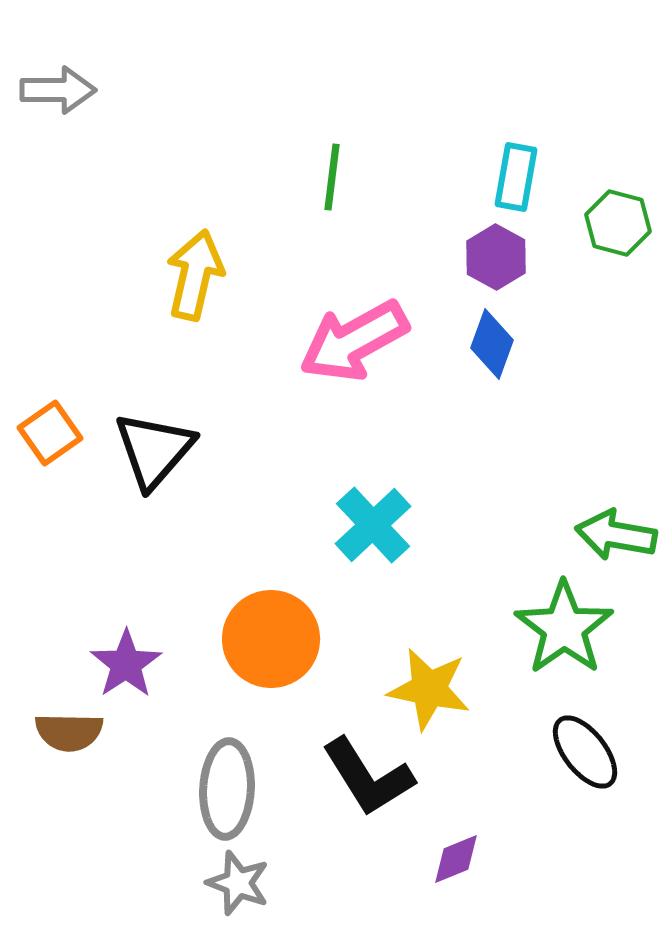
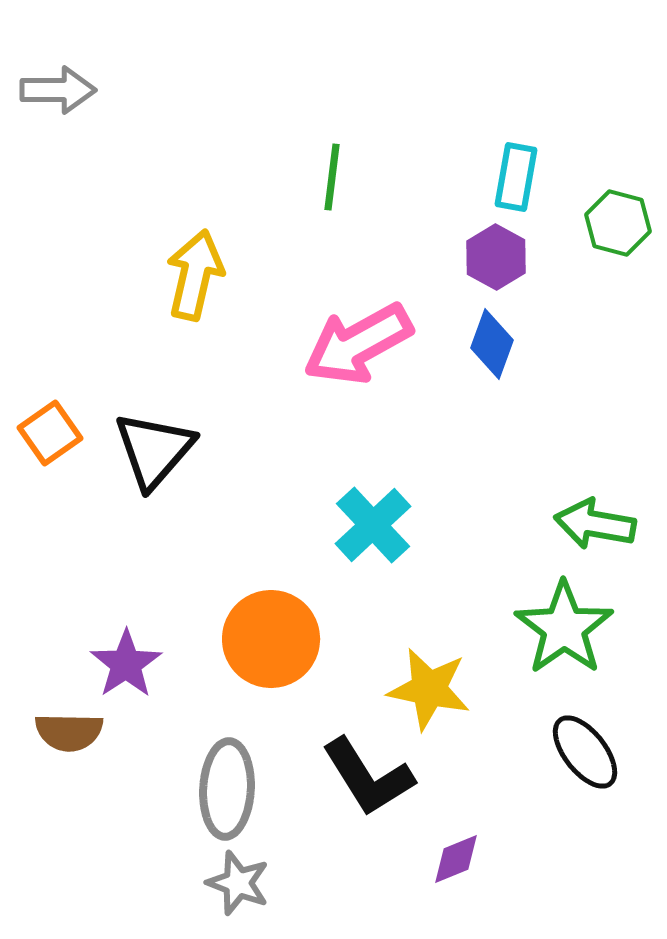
pink arrow: moved 4 px right, 3 px down
green arrow: moved 21 px left, 11 px up
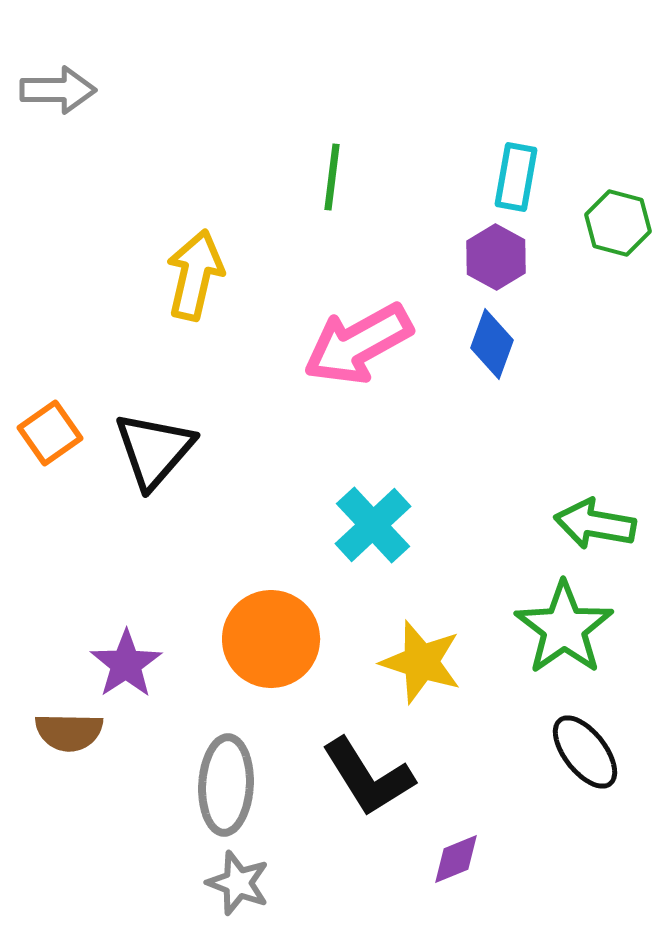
yellow star: moved 8 px left, 27 px up; rotated 6 degrees clockwise
gray ellipse: moved 1 px left, 4 px up
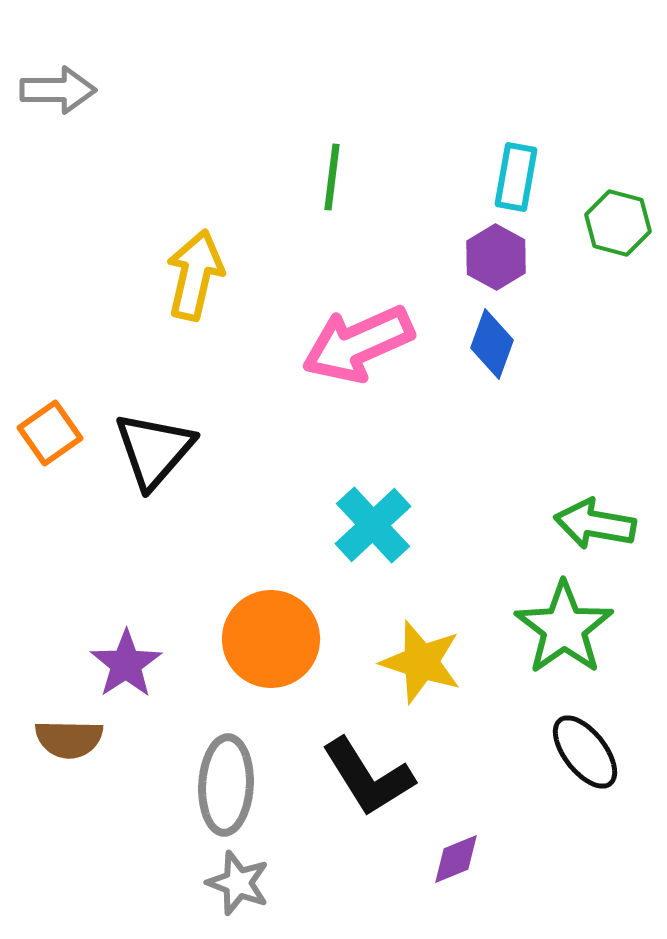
pink arrow: rotated 5 degrees clockwise
brown semicircle: moved 7 px down
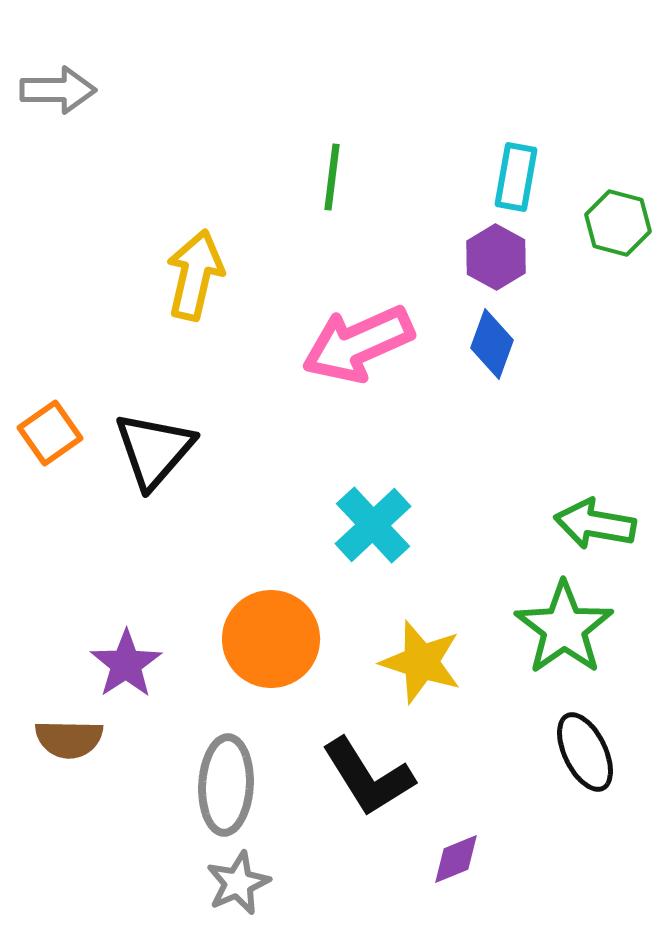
black ellipse: rotated 12 degrees clockwise
gray star: rotated 28 degrees clockwise
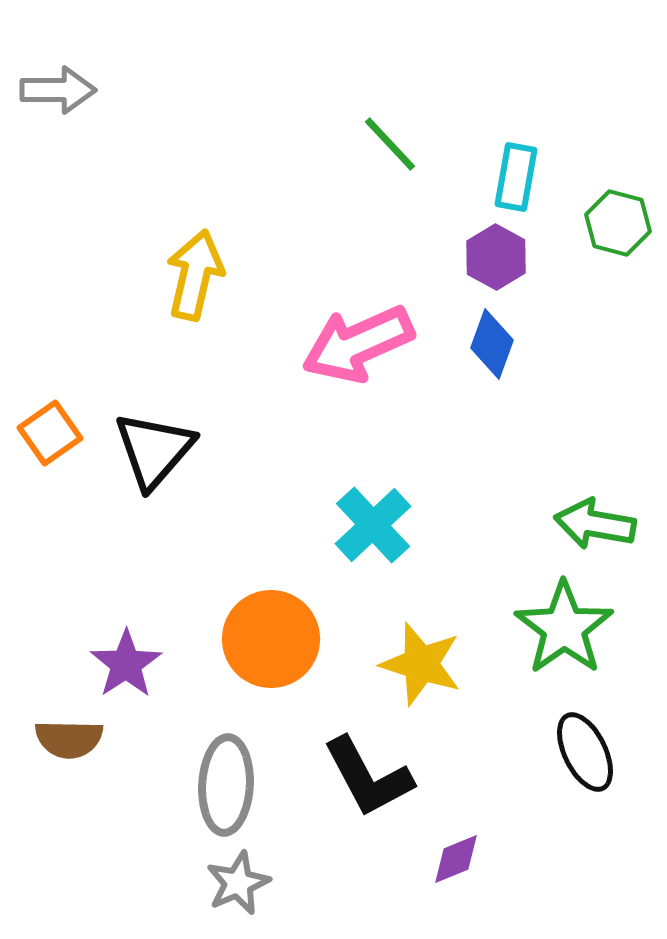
green line: moved 58 px right, 33 px up; rotated 50 degrees counterclockwise
yellow star: moved 2 px down
black L-shape: rotated 4 degrees clockwise
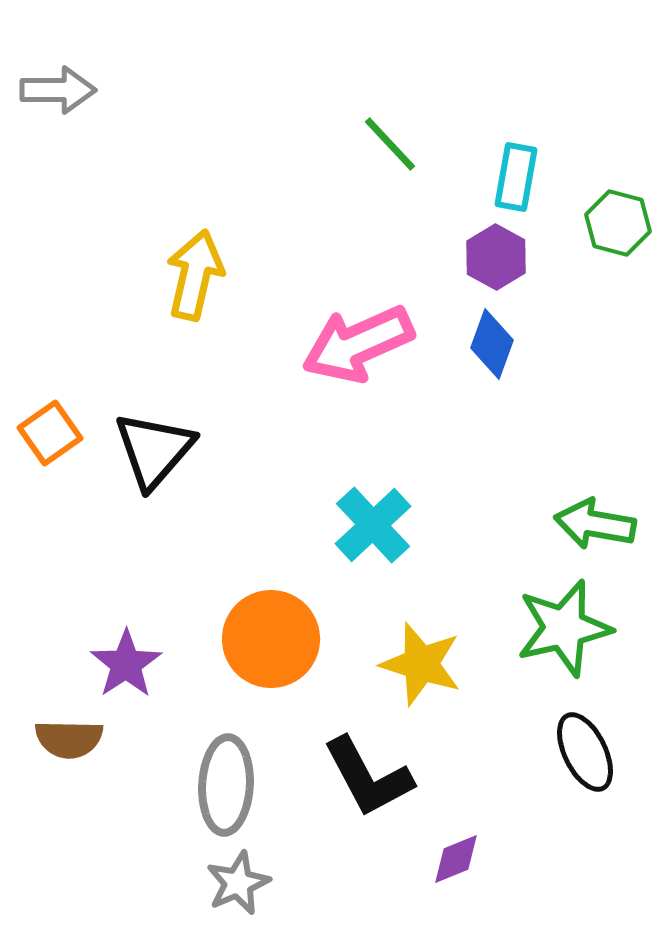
green star: rotated 22 degrees clockwise
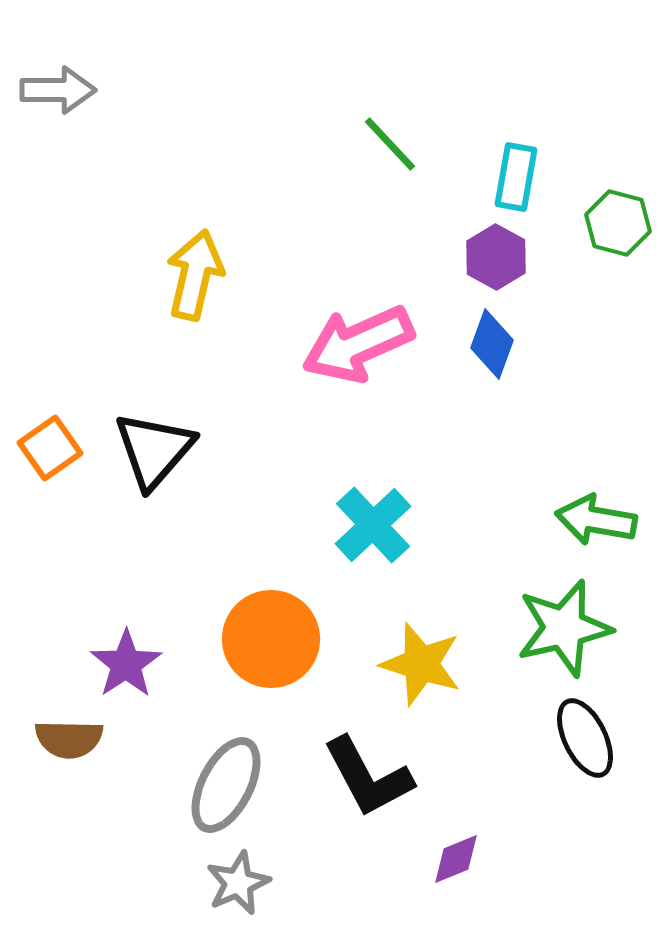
orange square: moved 15 px down
green arrow: moved 1 px right, 4 px up
black ellipse: moved 14 px up
gray ellipse: rotated 24 degrees clockwise
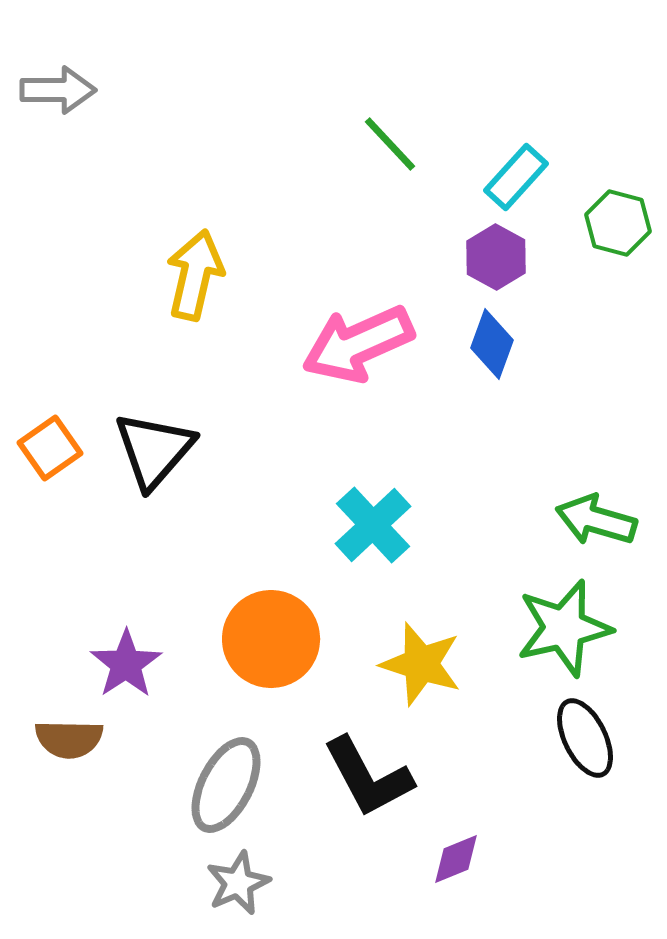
cyan rectangle: rotated 32 degrees clockwise
green arrow: rotated 6 degrees clockwise
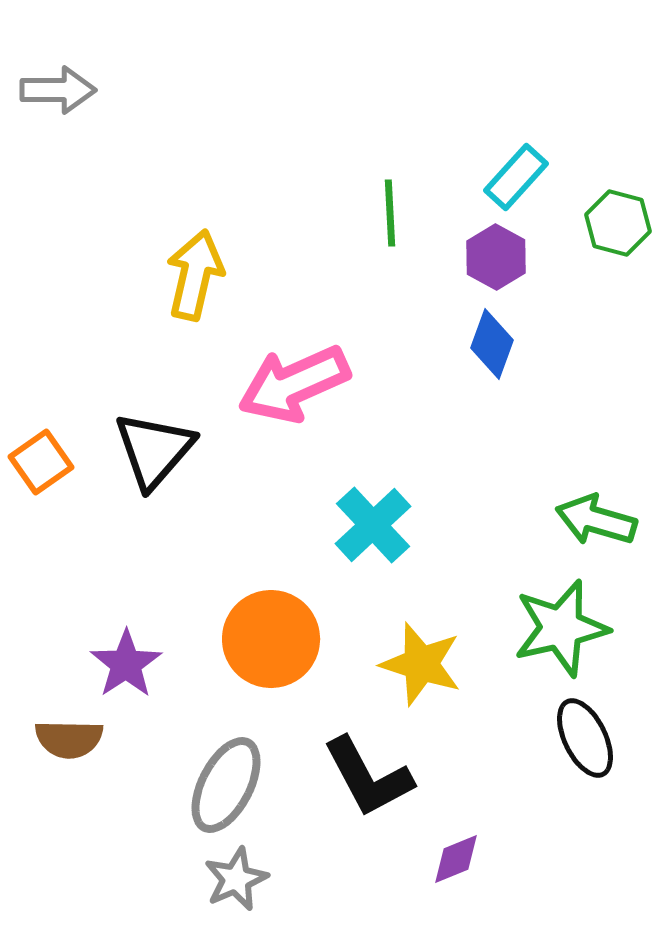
green line: moved 69 px down; rotated 40 degrees clockwise
pink arrow: moved 64 px left, 40 px down
orange square: moved 9 px left, 14 px down
green star: moved 3 px left
gray star: moved 2 px left, 4 px up
